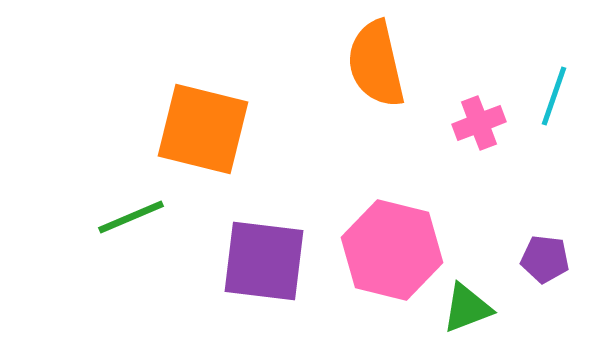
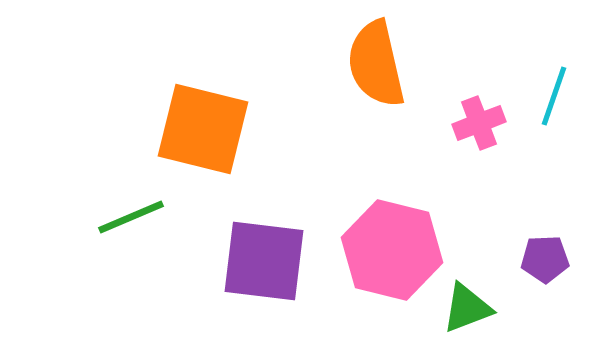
purple pentagon: rotated 9 degrees counterclockwise
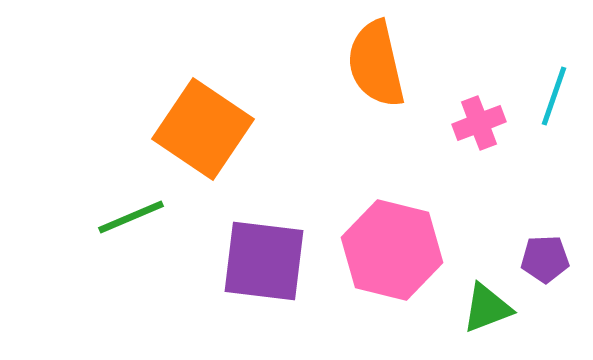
orange square: rotated 20 degrees clockwise
green triangle: moved 20 px right
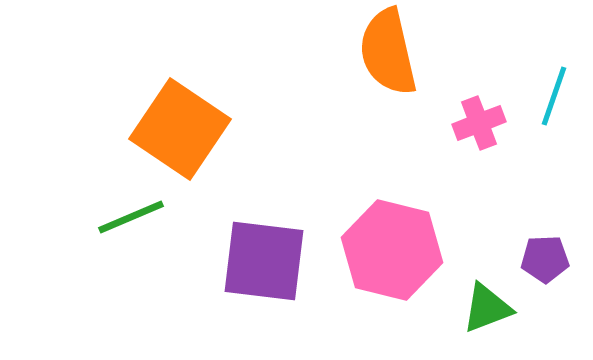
orange semicircle: moved 12 px right, 12 px up
orange square: moved 23 px left
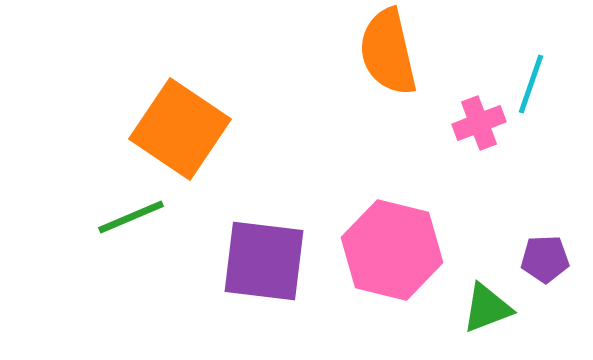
cyan line: moved 23 px left, 12 px up
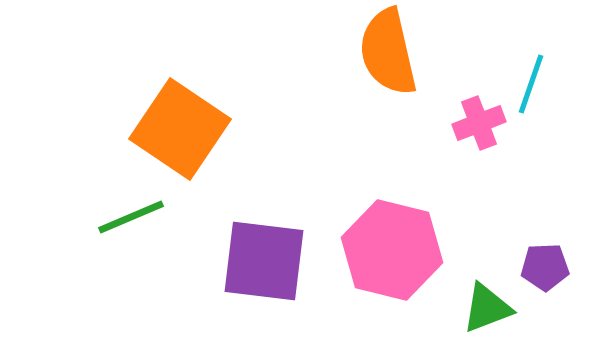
purple pentagon: moved 8 px down
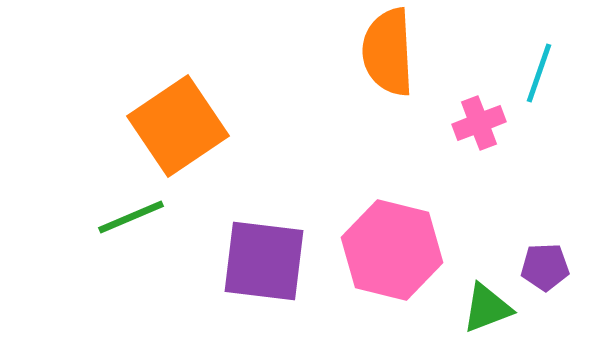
orange semicircle: rotated 10 degrees clockwise
cyan line: moved 8 px right, 11 px up
orange square: moved 2 px left, 3 px up; rotated 22 degrees clockwise
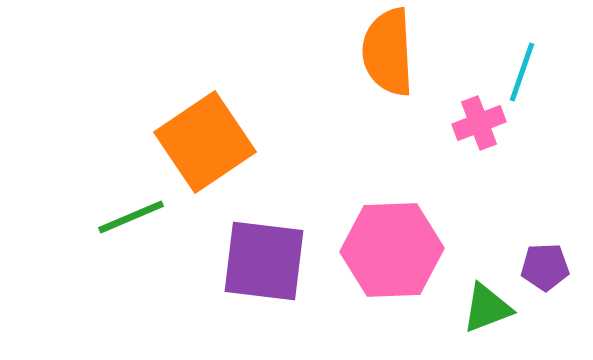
cyan line: moved 17 px left, 1 px up
orange square: moved 27 px right, 16 px down
pink hexagon: rotated 16 degrees counterclockwise
